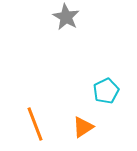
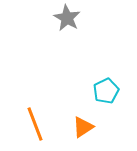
gray star: moved 1 px right, 1 px down
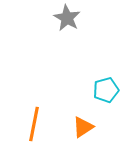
cyan pentagon: moved 1 px up; rotated 10 degrees clockwise
orange line: moved 1 px left; rotated 32 degrees clockwise
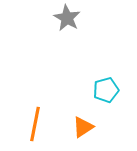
orange line: moved 1 px right
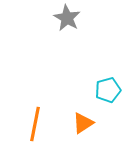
cyan pentagon: moved 2 px right
orange triangle: moved 4 px up
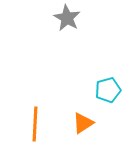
orange line: rotated 8 degrees counterclockwise
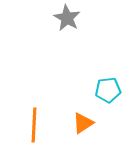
cyan pentagon: rotated 10 degrees clockwise
orange line: moved 1 px left, 1 px down
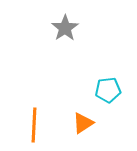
gray star: moved 2 px left, 10 px down; rotated 8 degrees clockwise
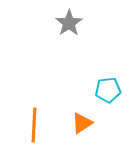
gray star: moved 4 px right, 5 px up
orange triangle: moved 1 px left
